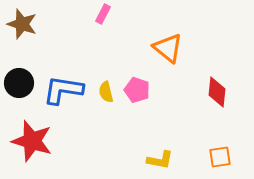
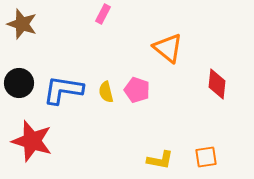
red diamond: moved 8 px up
orange square: moved 14 px left
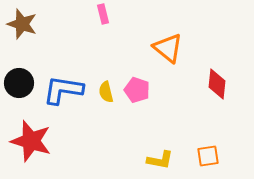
pink rectangle: rotated 42 degrees counterclockwise
red star: moved 1 px left
orange square: moved 2 px right, 1 px up
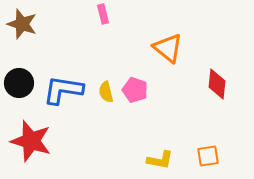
pink pentagon: moved 2 px left
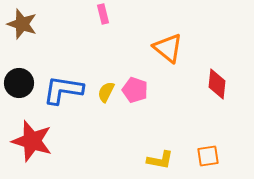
yellow semicircle: rotated 40 degrees clockwise
red star: moved 1 px right
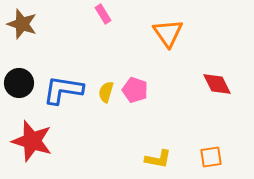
pink rectangle: rotated 18 degrees counterclockwise
orange triangle: moved 15 px up; rotated 16 degrees clockwise
red diamond: rotated 32 degrees counterclockwise
yellow semicircle: rotated 10 degrees counterclockwise
orange square: moved 3 px right, 1 px down
yellow L-shape: moved 2 px left, 1 px up
